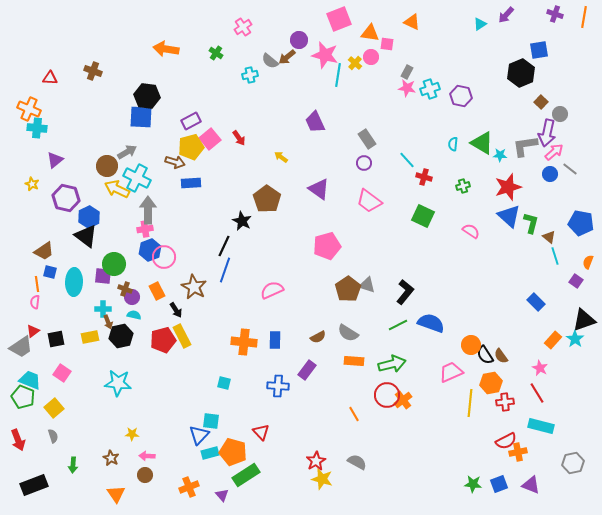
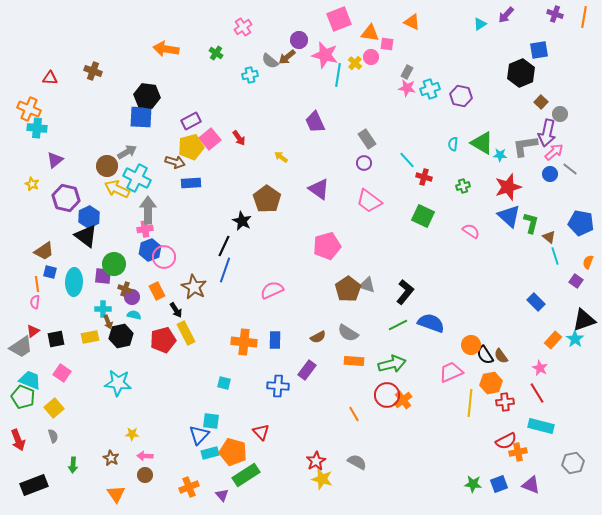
yellow rectangle at (182, 336): moved 4 px right, 3 px up
pink arrow at (147, 456): moved 2 px left
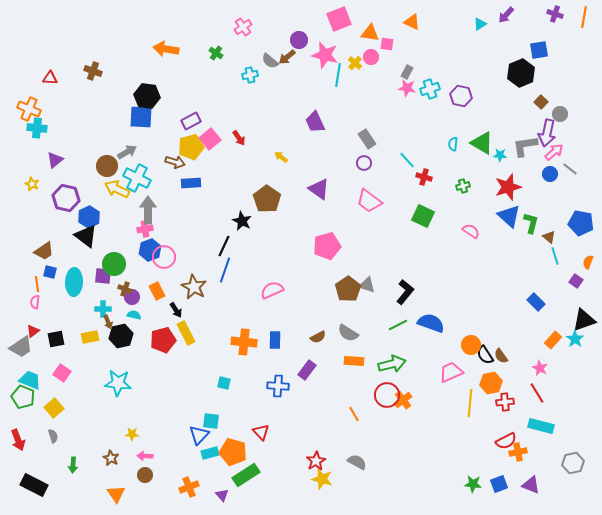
black rectangle at (34, 485): rotated 48 degrees clockwise
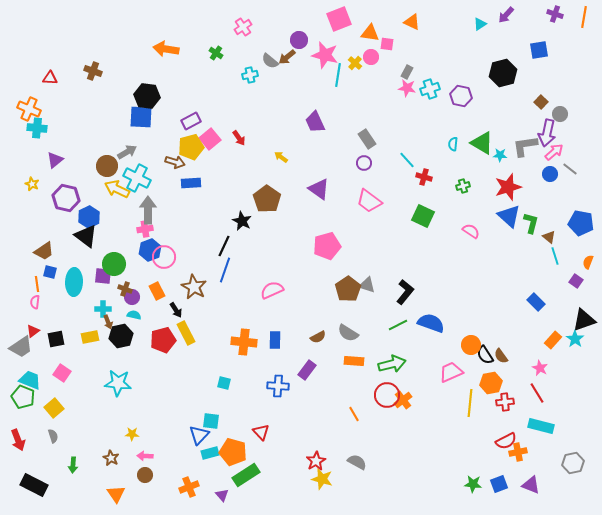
black hexagon at (521, 73): moved 18 px left; rotated 8 degrees clockwise
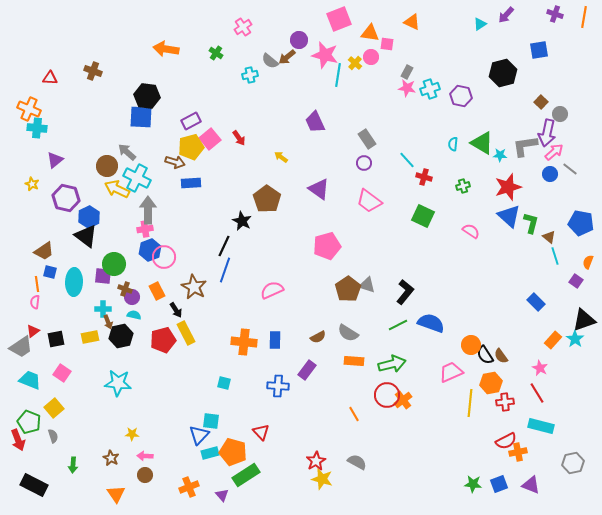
gray arrow at (127, 152): rotated 108 degrees counterclockwise
green pentagon at (23, 397): moved 6 px right, 25 px down
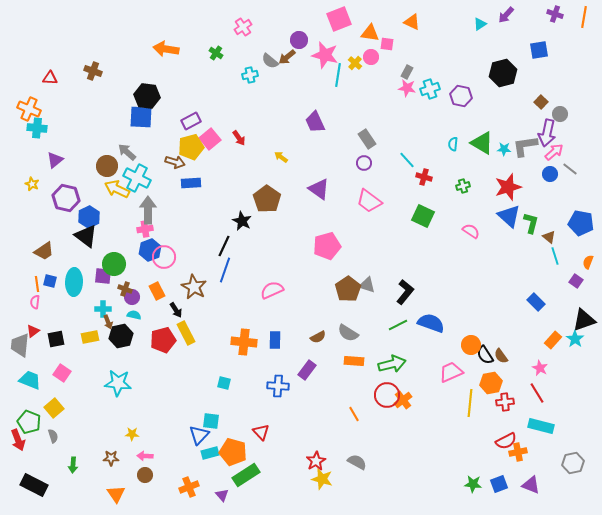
cyan star at (500, 155): moved 4 px right, 6 px up
blue square at (50, 272): moved 9 px down
gray trapezoid at (21, 347): moved 1 px left, 2 px up; rotated 130 degrees clockwise
brown star at (111, 458): rotated 28 degrees counterclockwise
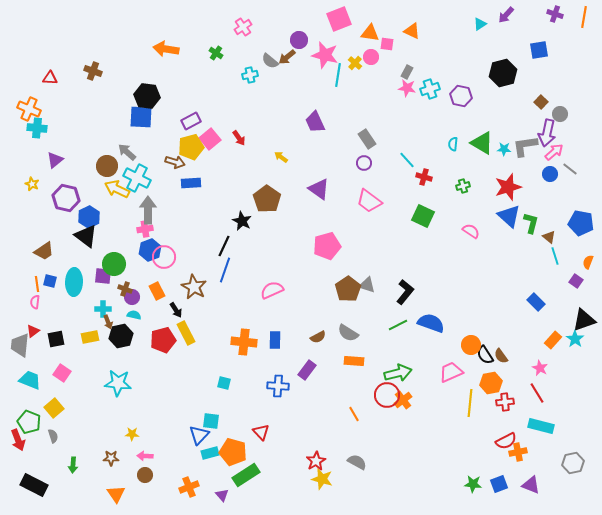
orange triangle at (412, 22): moved 9 px down
green arrow at (392, 364): moved 6 px right, 9 px down
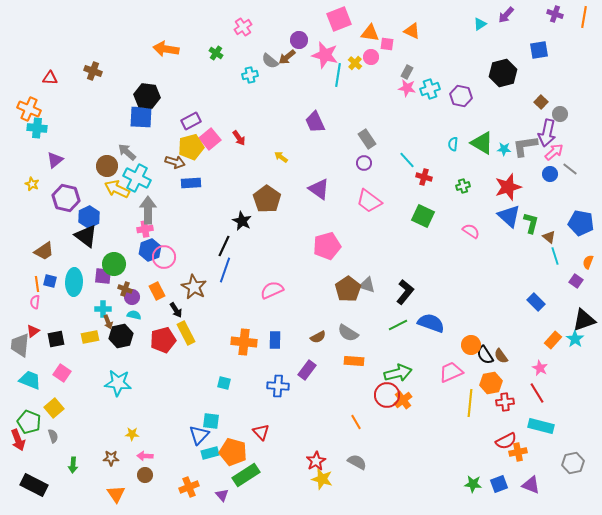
orange line at (354, 414): moved 2 px right, 8 px down
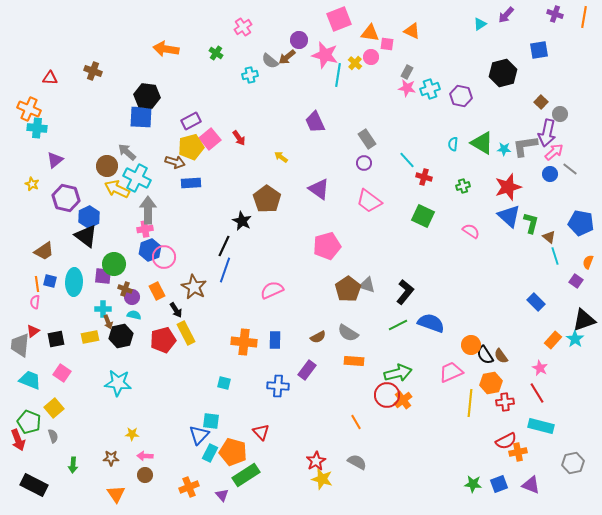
cyan rectangle at (210, 453): rotated 48 degrees counterclockwise
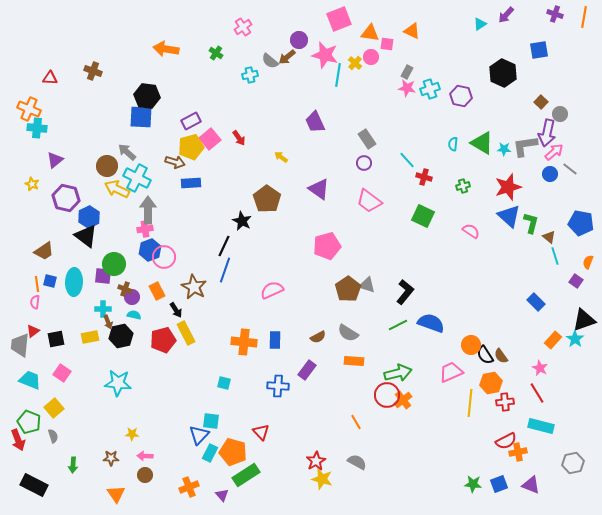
black hexagon at (503, 73): rotated 20 degrees counterclockwise
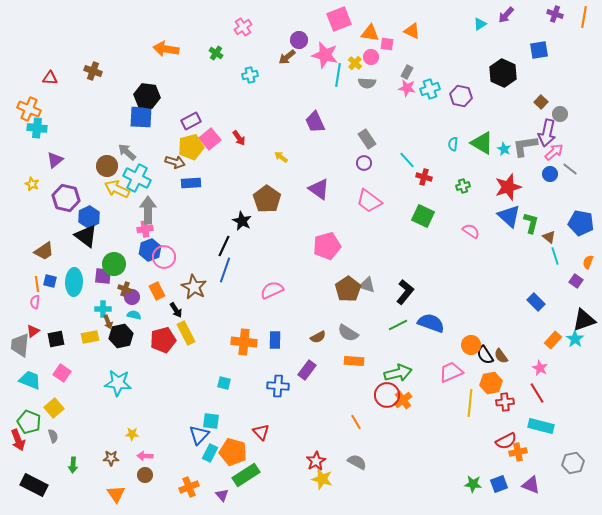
gray semicircle at (270, 61): moved 97 px right, 22 px down; rotated 36 degrees counterclockwise
cyan star at (504, 149): rotated 24 degrees clockwise
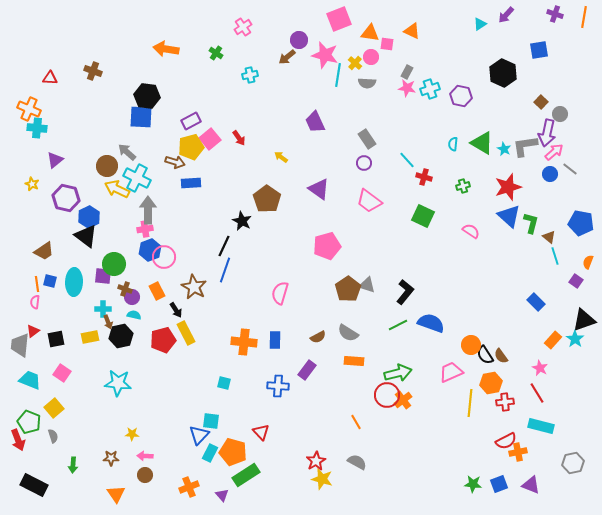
pink semicircle at (272, 290): moved 8 px right, 3 px down; rotated 50 degrees counterclockwise
